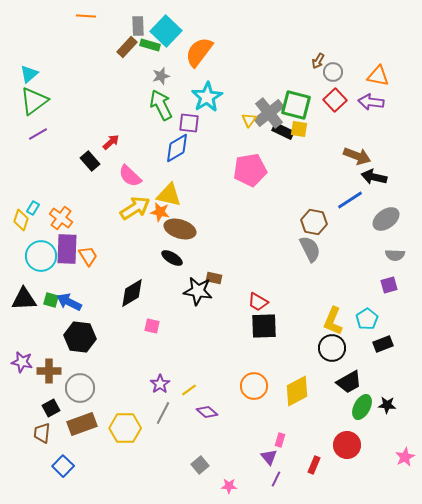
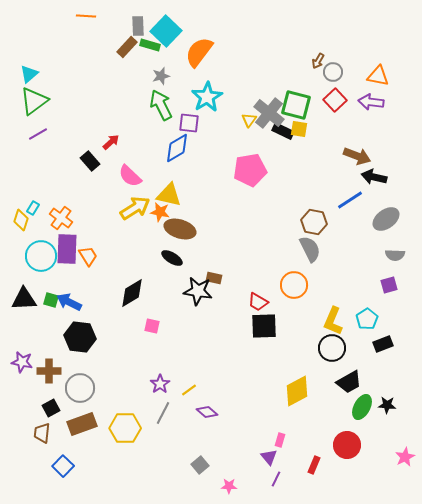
gray cross at (269, 113): rotated 12 degrees counterclockwise
orange circle at (254, 386): moved 40 px right, 101 px up
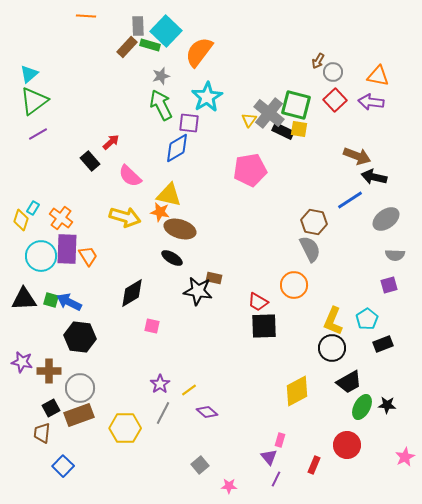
yellow arrow at (135, 208): moved 10 px left, 9 px down; rotated 48 degrees clockwise
brown rectangle at (82, 424): moved 3 px left, 9 px up
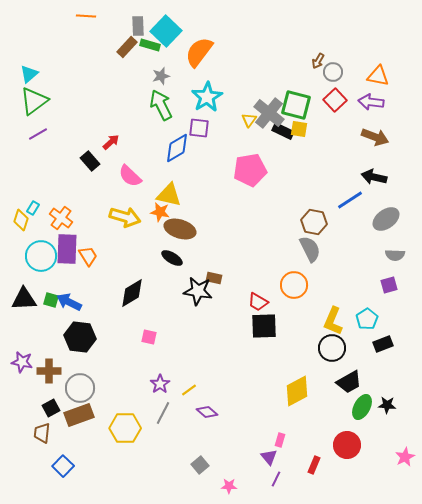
purple square at (189, 123): moved 10 px right, 5 px down
brown arrow at (357, 156): moved 18 px right, 19 px up
pink square at (152, 326): moved 3 px left, 11 px down
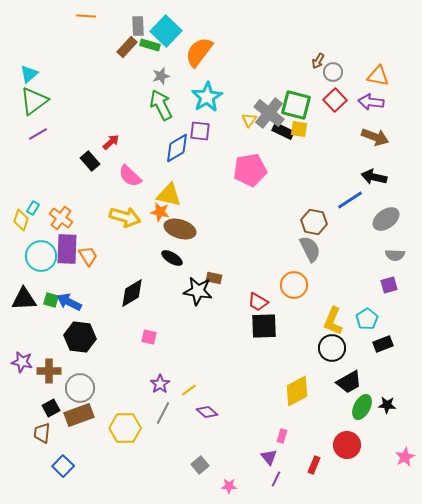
purple square at (199, 128): moved 1 px right, 3 px down
pink rectangle at (280, 440): moved 2 px right, 4 px up
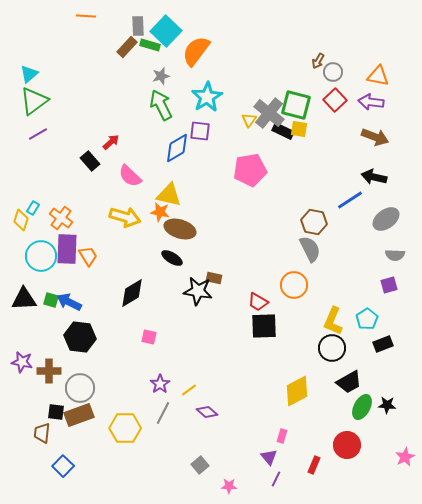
orange semicircle at (199, 52): moved 3 px left, 1 px up
black square at (51, 408): moved 5 px right, 4 px down; rotated 36 degrees clockwise
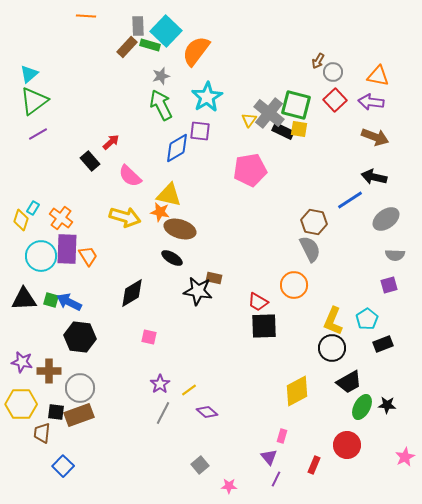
yellow hexagon at (125, 428): moved 104 px left, 24 px up
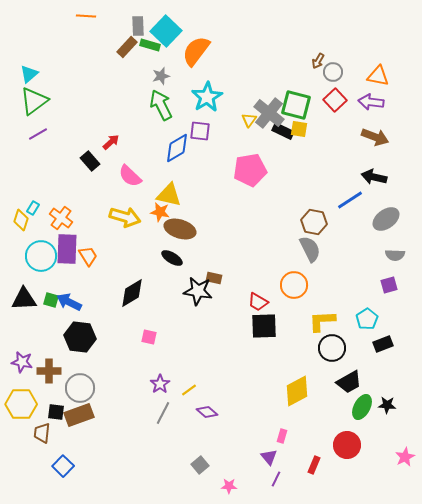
yellow L-shape at (333, 321): moved 11 px left; rotated 64 degrees clockwise
